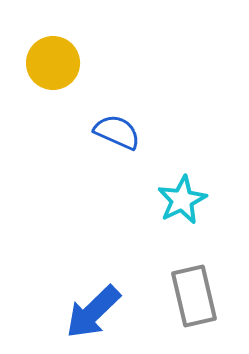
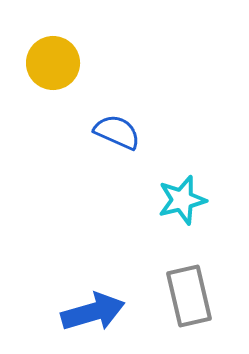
cyan star: rotated 12 degrees clockwise
gray rectangle: moved 5 px left
blue arrow: rotated 152 degrees counterclockwise
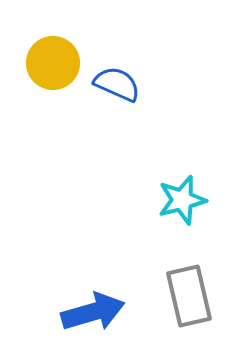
blue semicircle: moved 48 px up
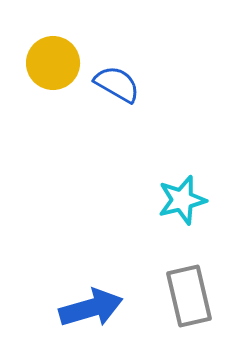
blue semicircle: rotated 6 degrees clockwise
blue arrow: moved 2 px left, 4 px up
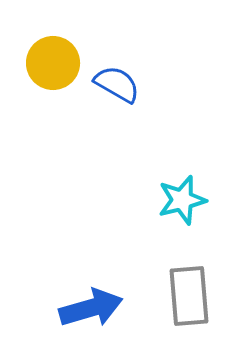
gray rectangle: rotated 8 degrees clockwise
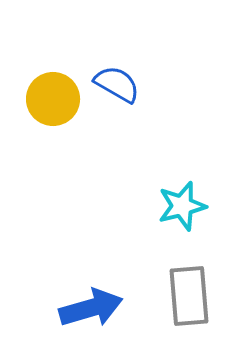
yellow circle: moved 36 px down
cyan star: moved 6 px down
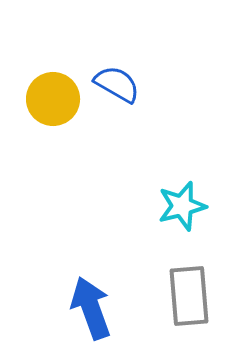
blue arrow: rotated 94 degrees counterclockwise
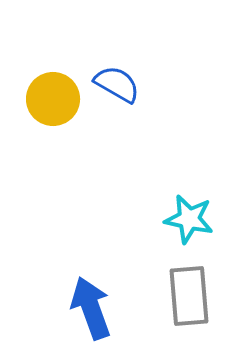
cyan star: moved 7 px right, 13 px down; rotated 27 degrees clockwise
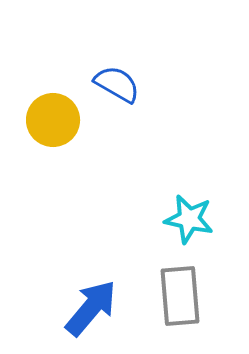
yellow circle: moved 21 px down
gray rectangle: moved 9 px left
blue arrow: rotated 60 degrees clockwise
